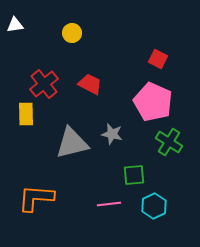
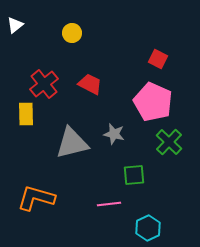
white triangle: rotated 30 degrees counterclockwise
gray star: moved 2 px right
green cross: rotated 12 degrees clockwise
orange L-shape: rotated 12 degrees clockwise
cyan hexagon: moved 6 px left, 22 px down
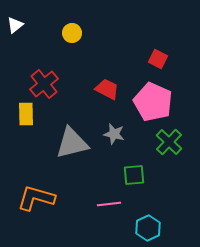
red trapezoid: moved 17 px right, 5 px down
